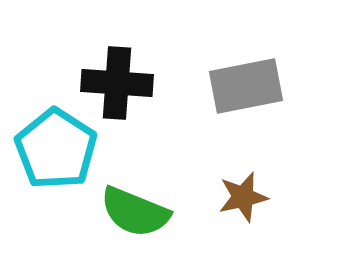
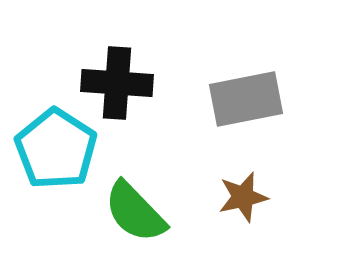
gray rectangle: moved 13 px down
green semicircle: rotated 24 degrees clockwise
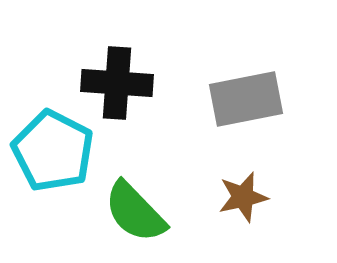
cyan pentagon: moved 3 px left, 2 px down; rotated 6 degrees counterclockwise
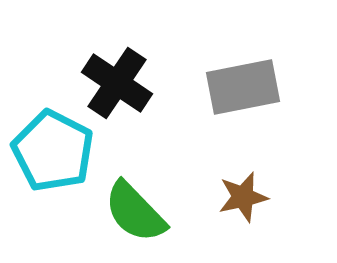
black cross: rotated 30 degrees clockwise
gray rectangle: moved 3 px left, 12 px up
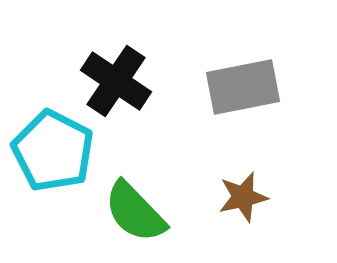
black cross: moved 1 px left, 2 px up
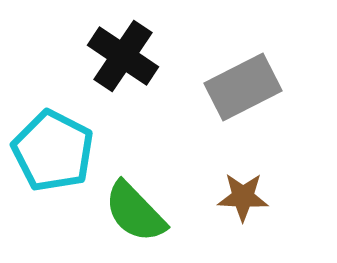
black cross: moved 7 px right, 25 px up
gray rectangle: rotated 16 degrees counterclockwise
brown star: rotated 15 degrees clockwise
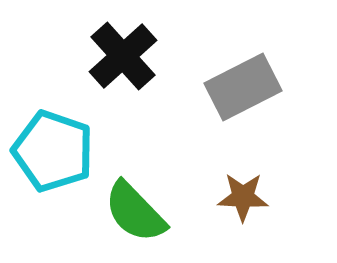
black cross: rotated 14 degrees clockwise
cyan pentagon: rotated 8 degrees counterclockwise
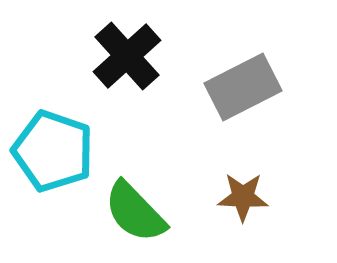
black cross: moved 4 px right
